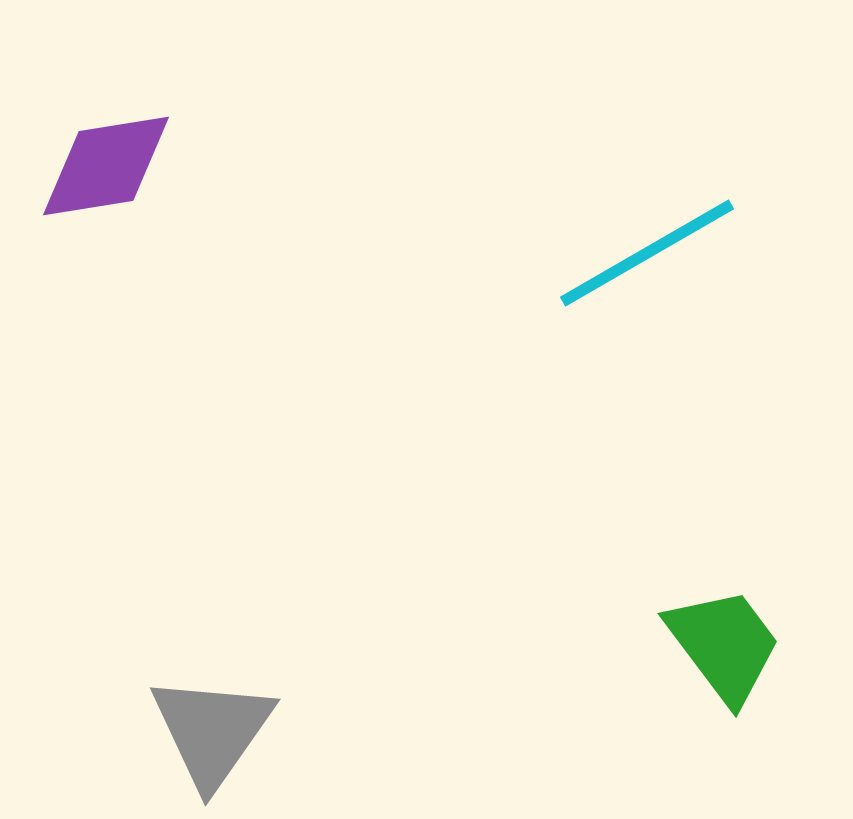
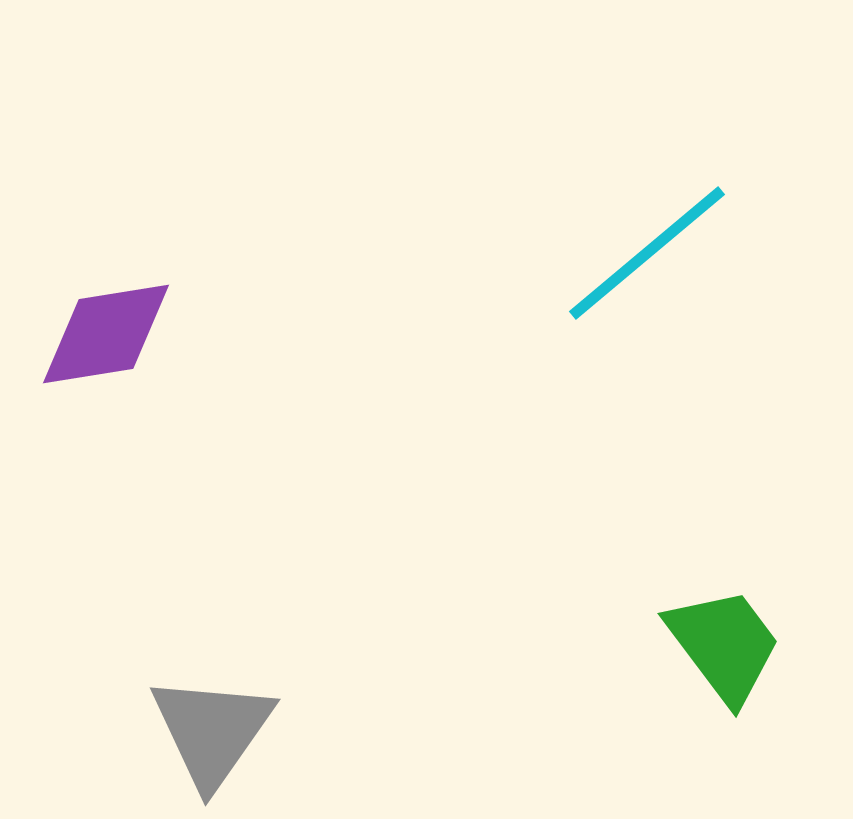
purple diamond: moved 168 px down
cyan line: rotated 10 degrees counterclockwise
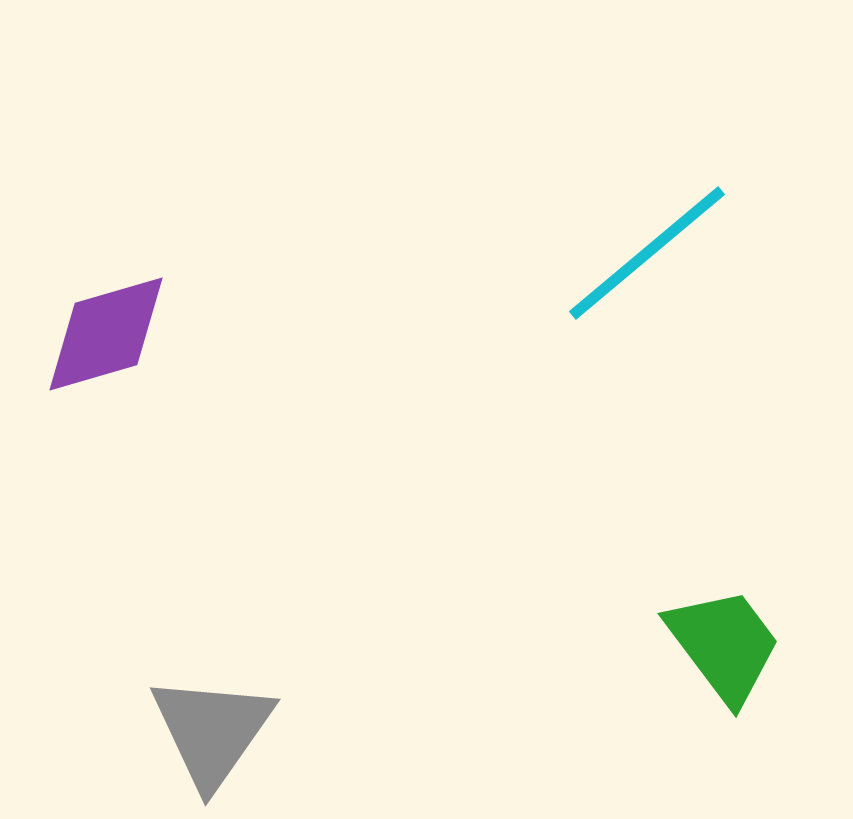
purple diamond: rotated 7 degrees counterclockwise
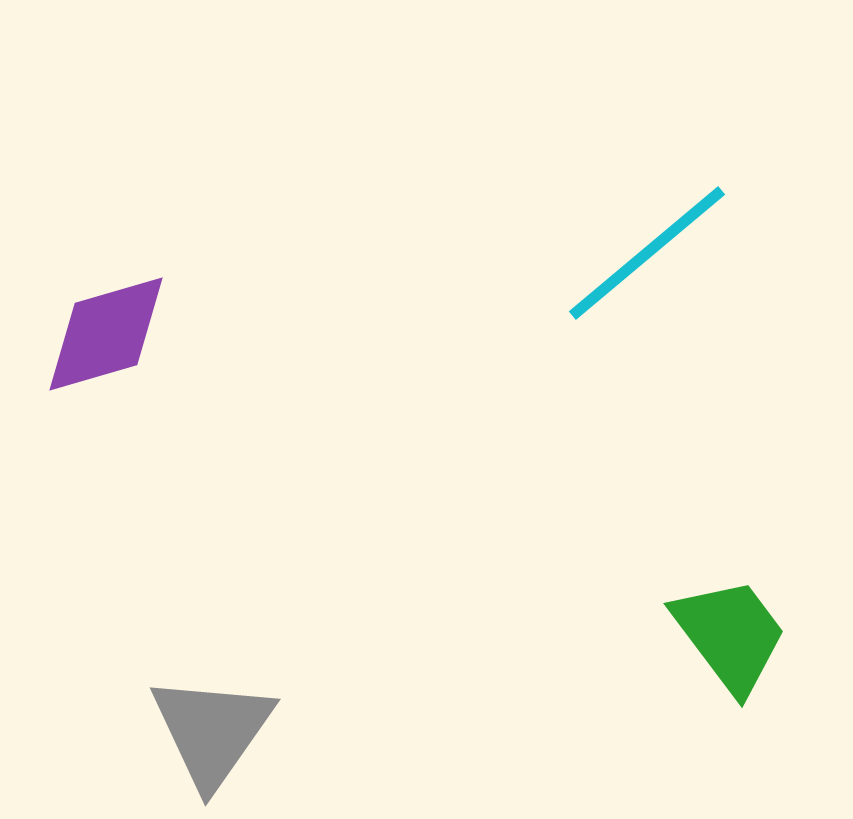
green trapezoid: moved 6 px right, 10 px up
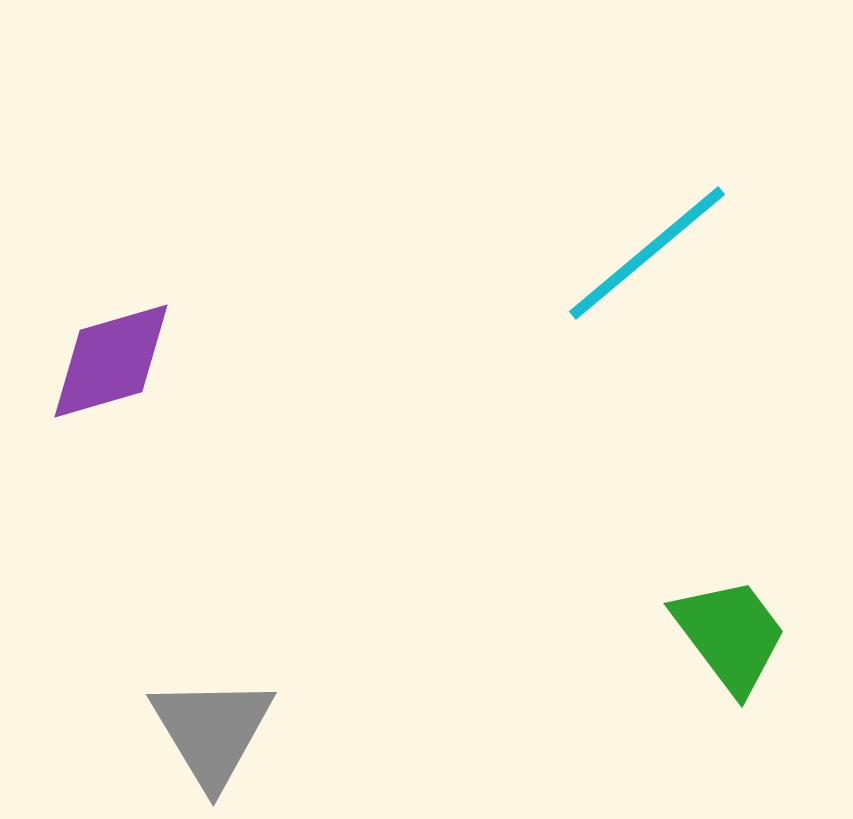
purple diamond: moved 5 px right, 27 px down
gray triangle: rotated 6 degrees counterclockwise
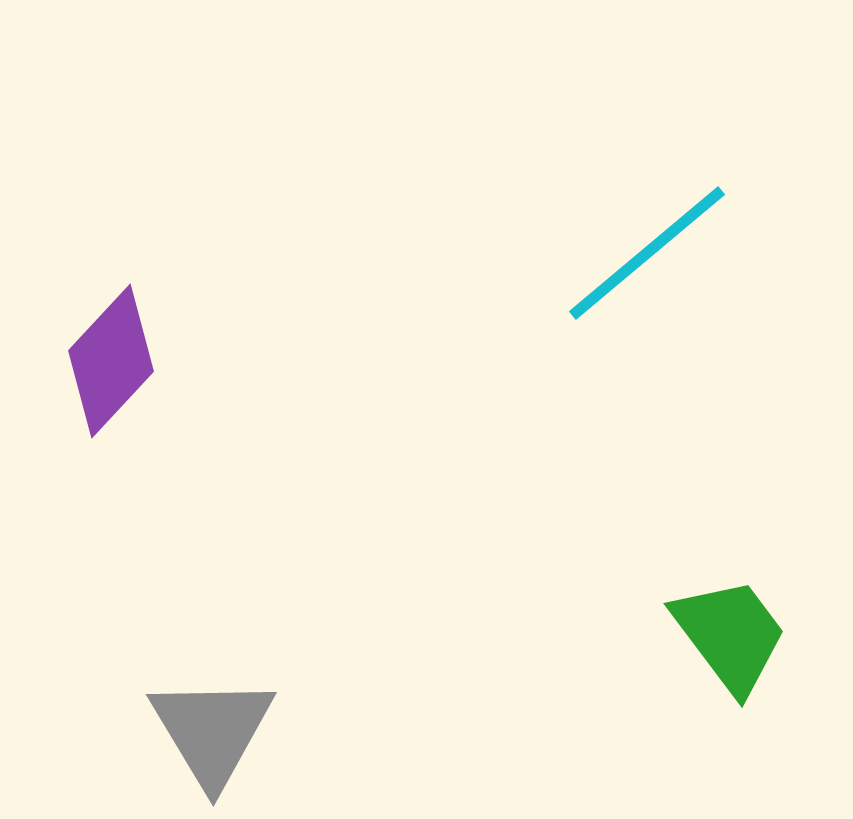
purple diamond: rotated 31 degrees counterclockwise
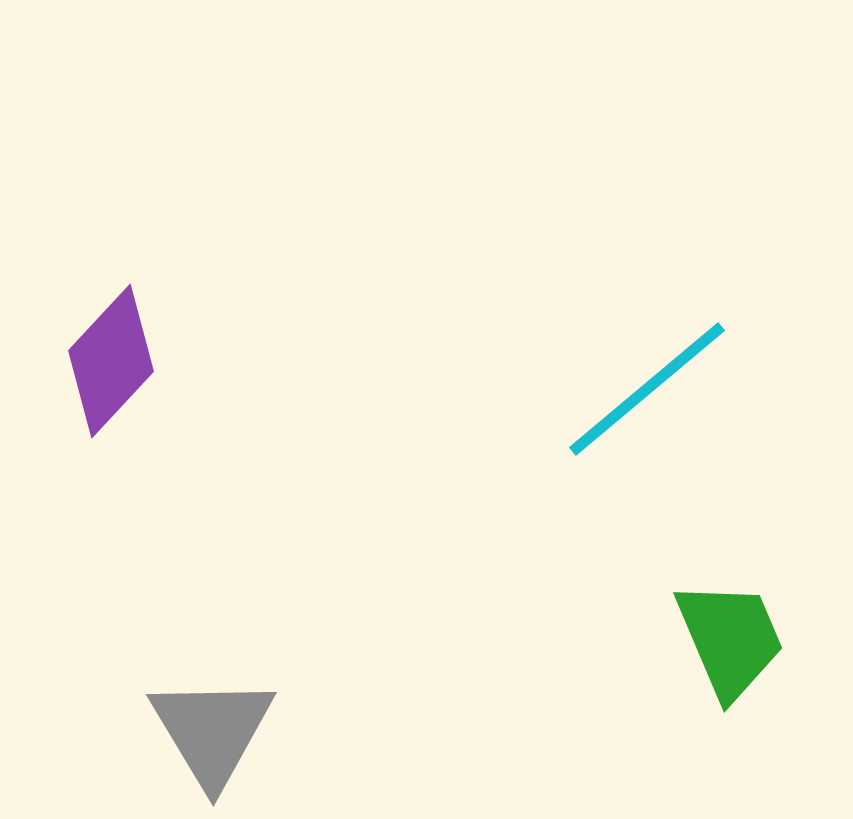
cyan line: moved 136 px down
green trapezoid: moved 4 px down; rotated 14 degrees clockwise
